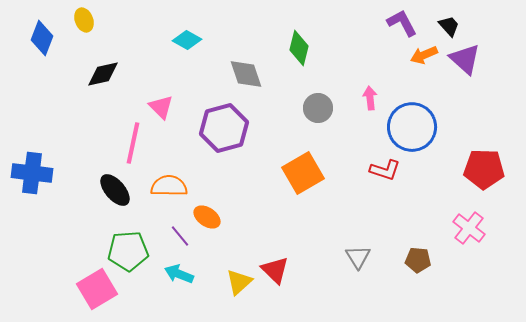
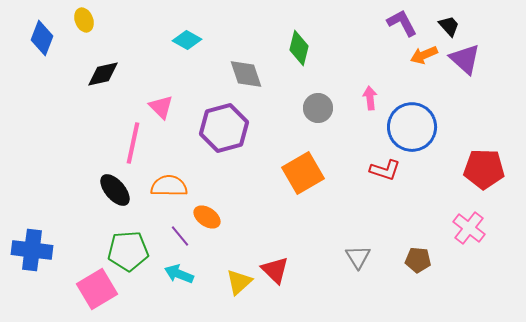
blue cross: moved 77 px down
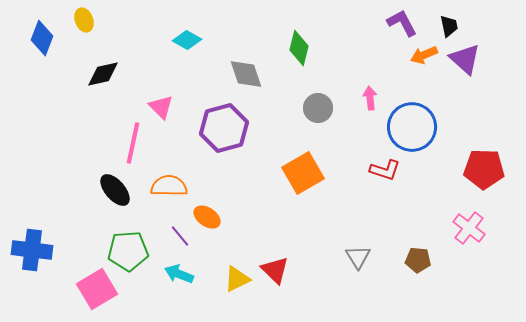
black trapezoid: rotated 30 degrees clockwise
yellow triangle: moved 2 px left, 3 px up; rotated 16 degrees clockwise
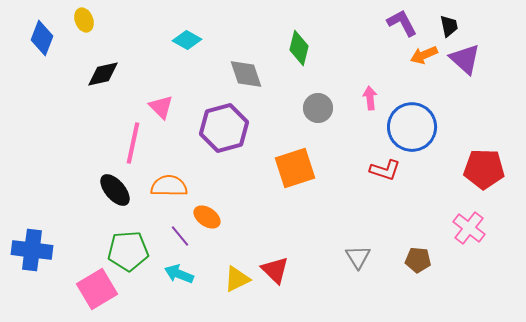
orange square: moved 8 px left, 5 px up; rotated 12 degrees clockwise
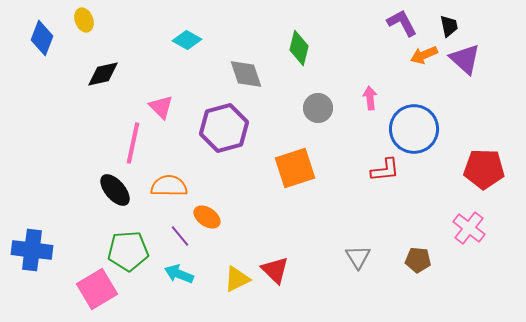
blue circle: moved 2 px right, 2 px down
red L-shape: rotated 24 degrees counterclockwise
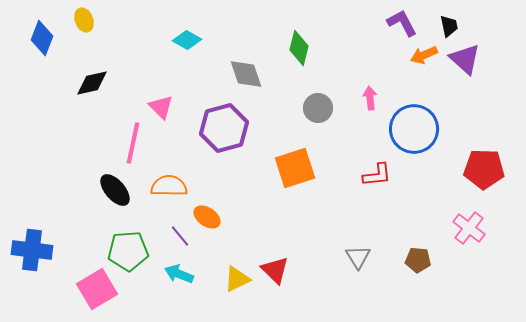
black diamond: moved 11 px left, 9 px down
red L-shape: moved 8 px left, 5 px down
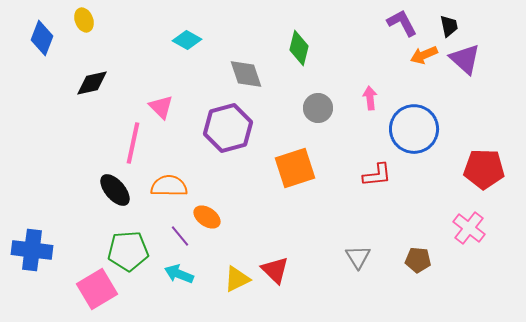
purple hexagon: moved 4 px right
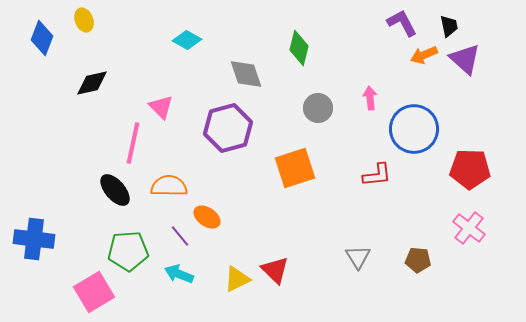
red pentagon: moved 14 px left
blue cross: moved 2 px right, 11 px up
pink square: moved 3 px left, 3 px down
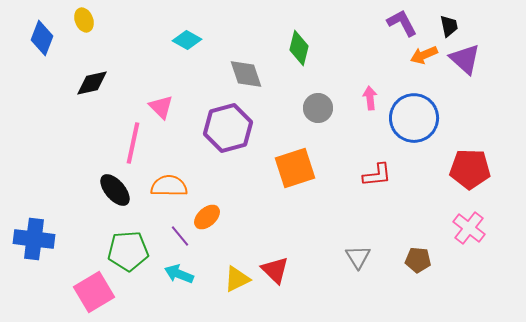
blue circle: moved 11 px up
orange ellipse: rotated 76 degrees counterclockwise
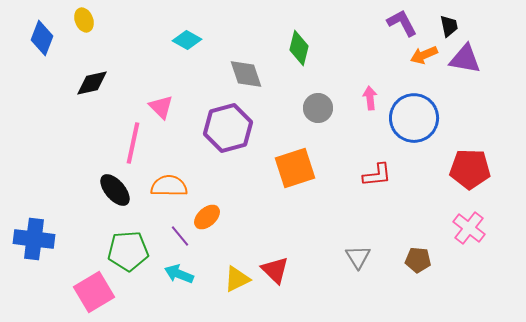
purple triangle: rotated 32 degrees counterclockwise
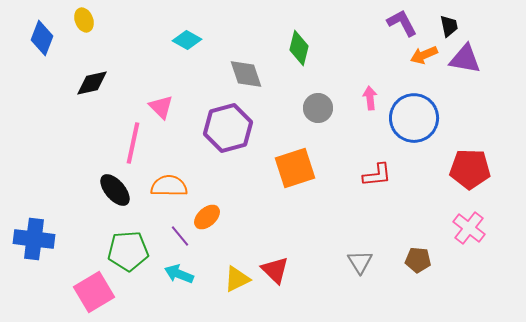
gray triangle: moved 2 px right, 5 px down
